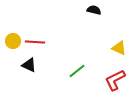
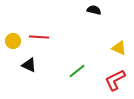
red line: moved 4 px right, 5 px up
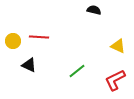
yellow triangle: moved 1 px left, 2 px up
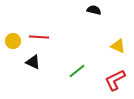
black triangle: moved 4 px right, 3 px up
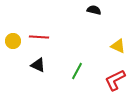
black triangle: moved 5 px right, 3 px down
green line: rotated 24 degrees counterclockwise
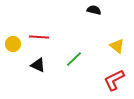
yellow circle: moved 3 px down
yellow triangle: moved 1 px left; rotated 14 degrees clockwise
green line: moved 3 px left, 12 px up; rotated 18 degrees clockwise
red L-shape: moved 1 px left
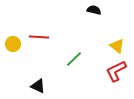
black triangle: moved 21 px down
red L-shape: moved 2 px right, 9 px up
